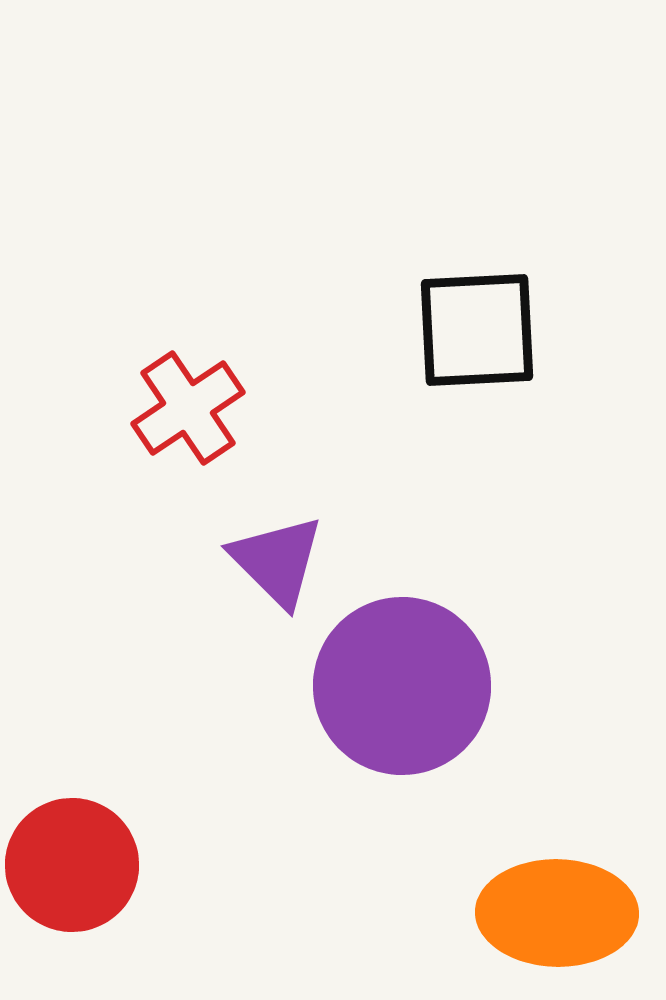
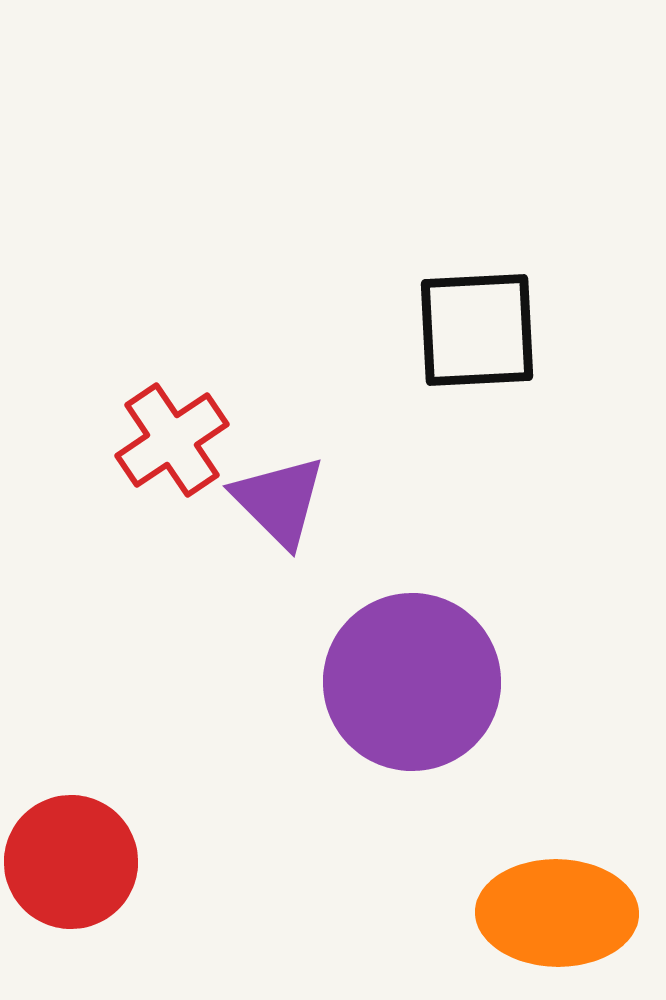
red cross: moved 16 px left, 32 px down
purple triangle: moved 2 px right, 60 px up
purple circle: moved 10 px right, 4 px up
red circle: moved 1 px left, 3 px up
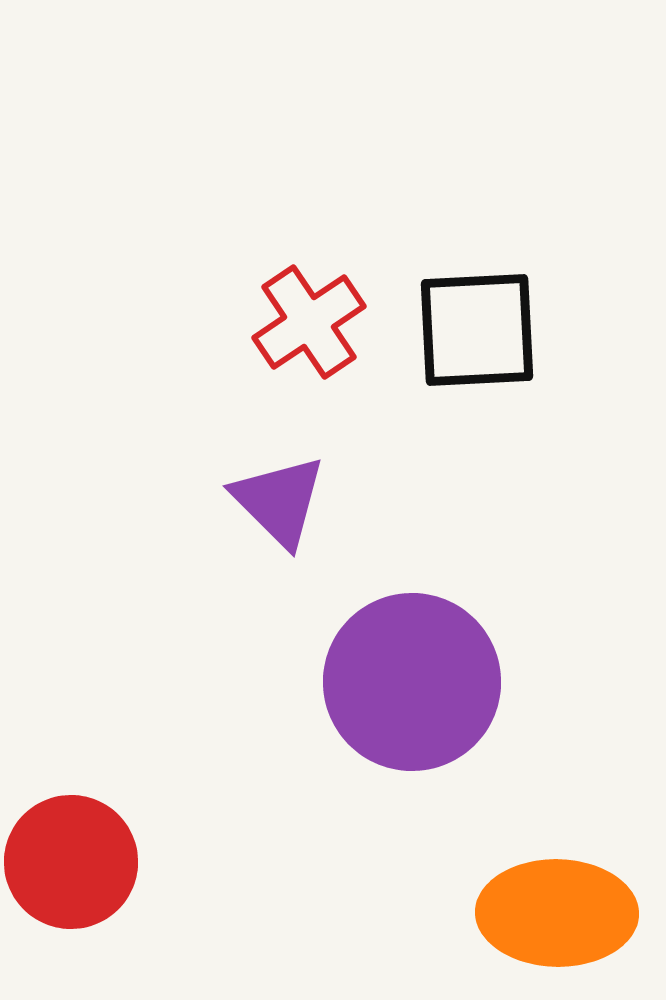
red cross: moved 137 px right, 118 px up
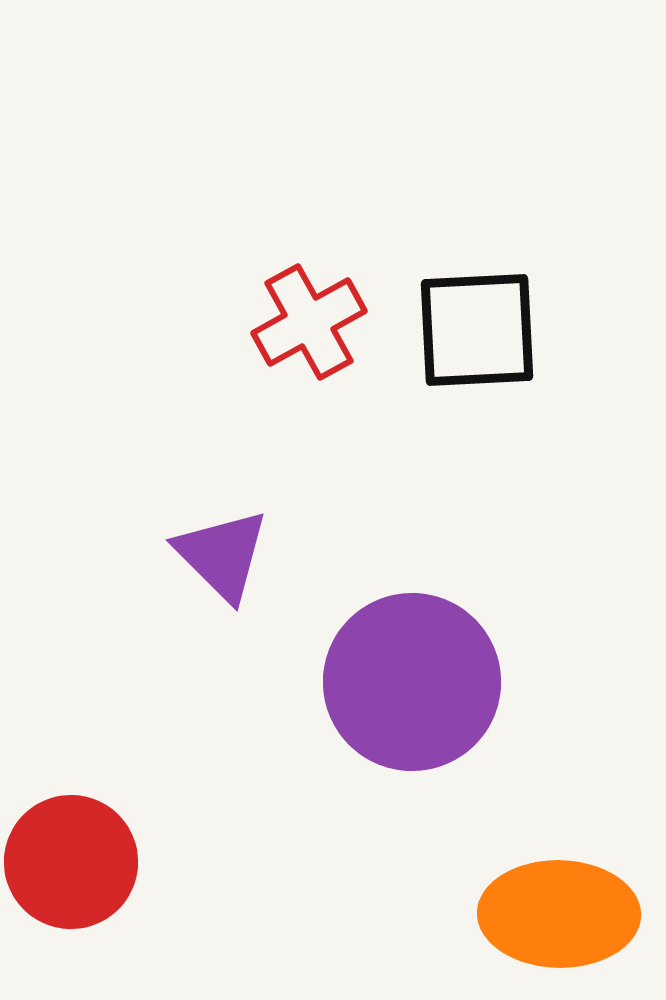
red cross: rotated 5 degrees clockwise
purple triangle: moved 57 px left, 54 px down
orange ellipse: moved 2 px right, 1 px down
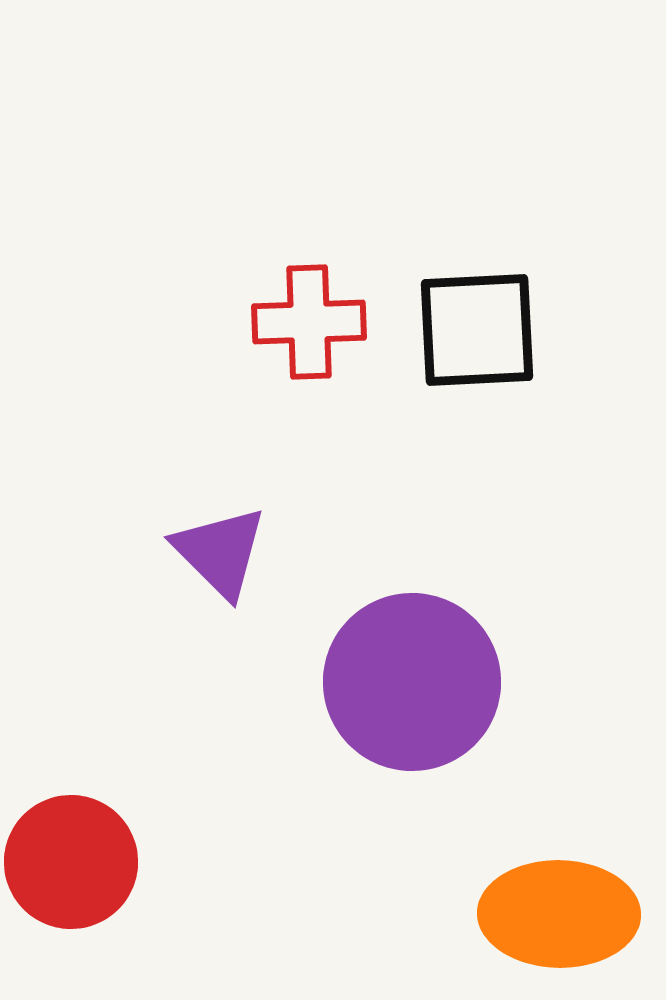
red cross: rotated 27 degrees clockwise
purple triangle: moved 2 px left, 3 px up
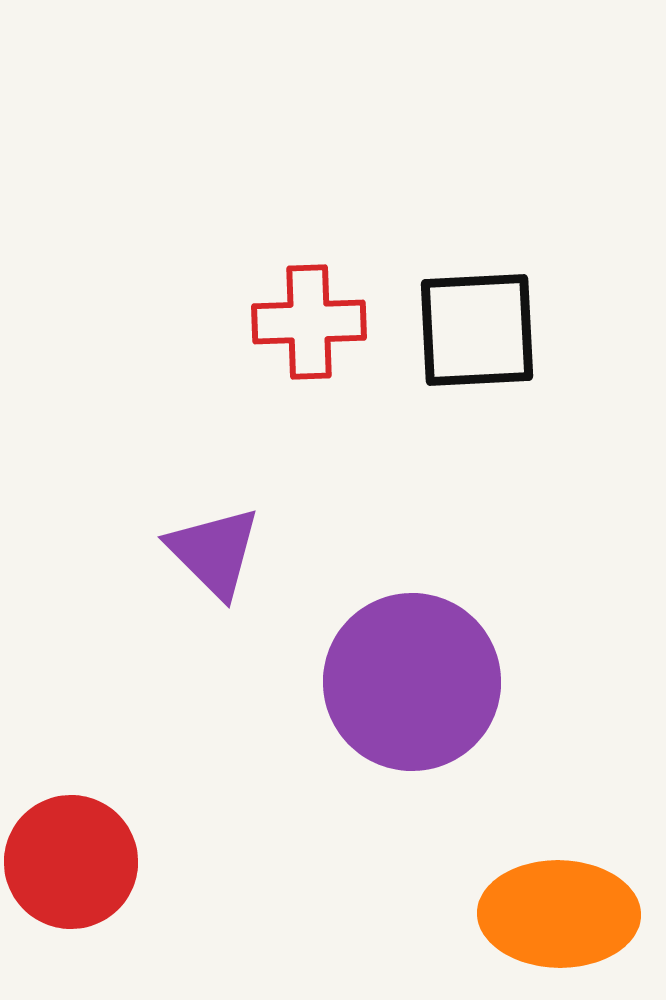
purple triangle: moved 6 px left
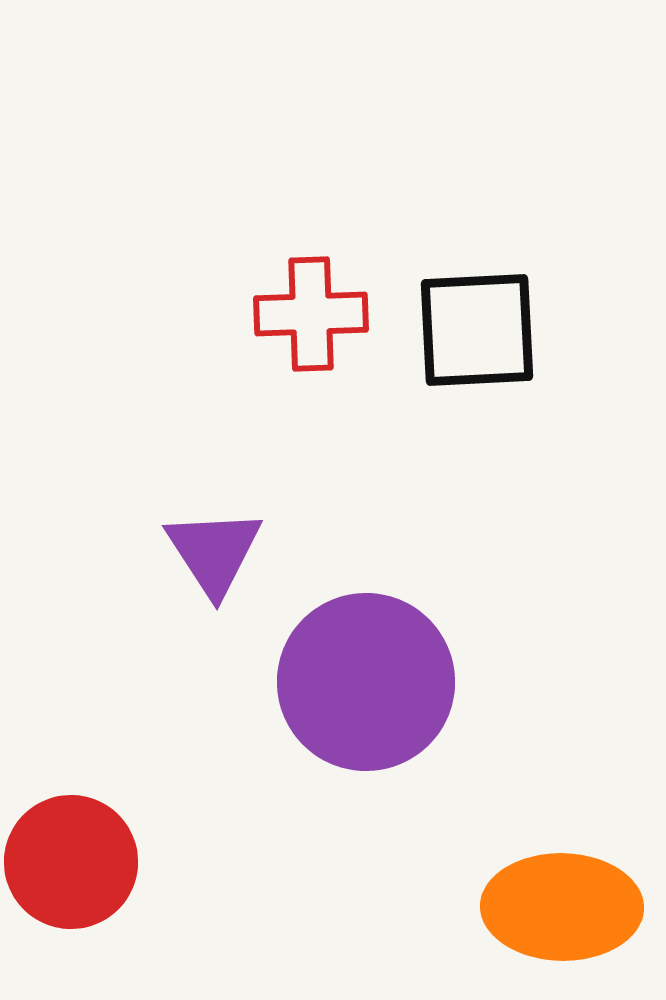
red cross: moved 2 px right, 8 px up
purple triangle: rotated 12 degrees clockwise
purple circle: moved 46 px left
orange ellipse: moved 3 px right, 7 px up
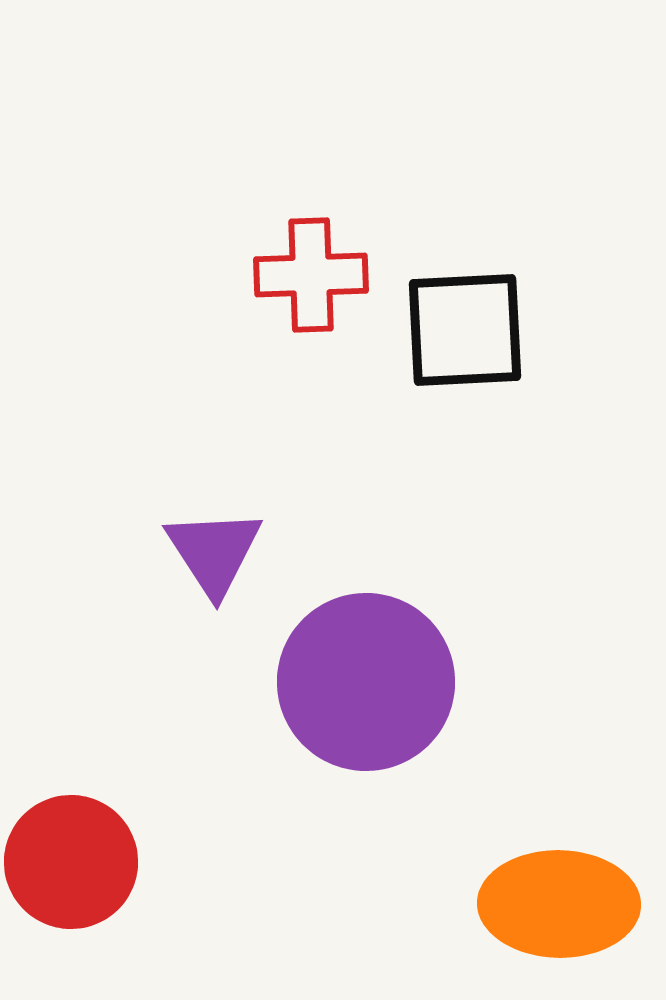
red cross: moved 39 px up
black square: moved 12 px left
orange ellipse: moved 3 px left, 3 px up
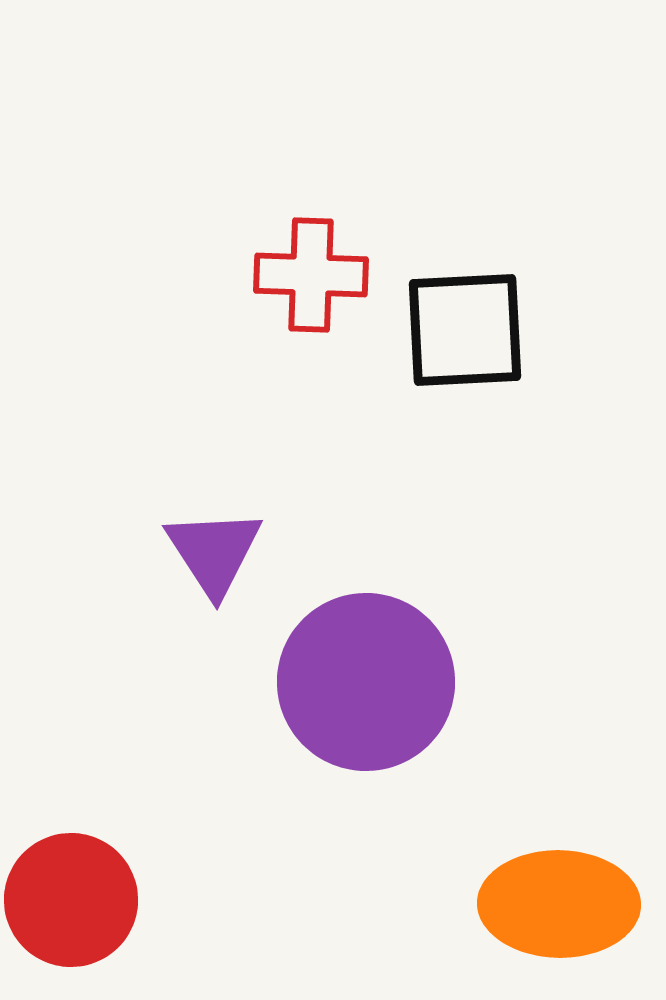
red cross: rotated 4 degrees clockwise
red circle: moved 38 px down
